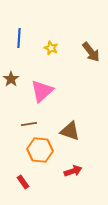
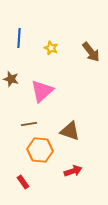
brown star: rotated 21 degrees counterclockwise
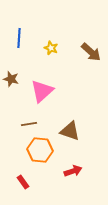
brown arrow: rotated 10 degrees counterclockwise
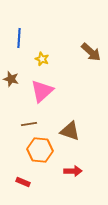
yellow star: moved 9 px left, 11 px down
red arrow: rotated 18 degrees clockwise
red rectangle: rotated 32 degrees counterclockwise
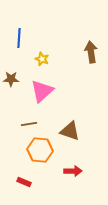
brown arrow: rotated 140 degrees counterclockwise
brown star: rotated 14 degrees counterclockwise
red rectangle: moved 1 px right
